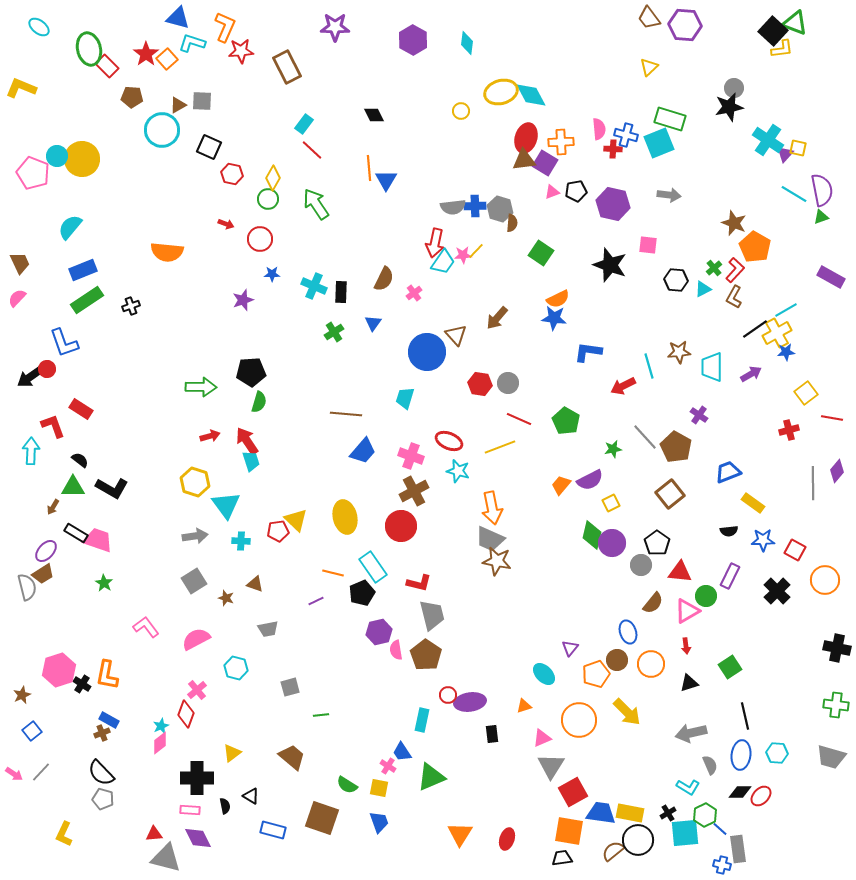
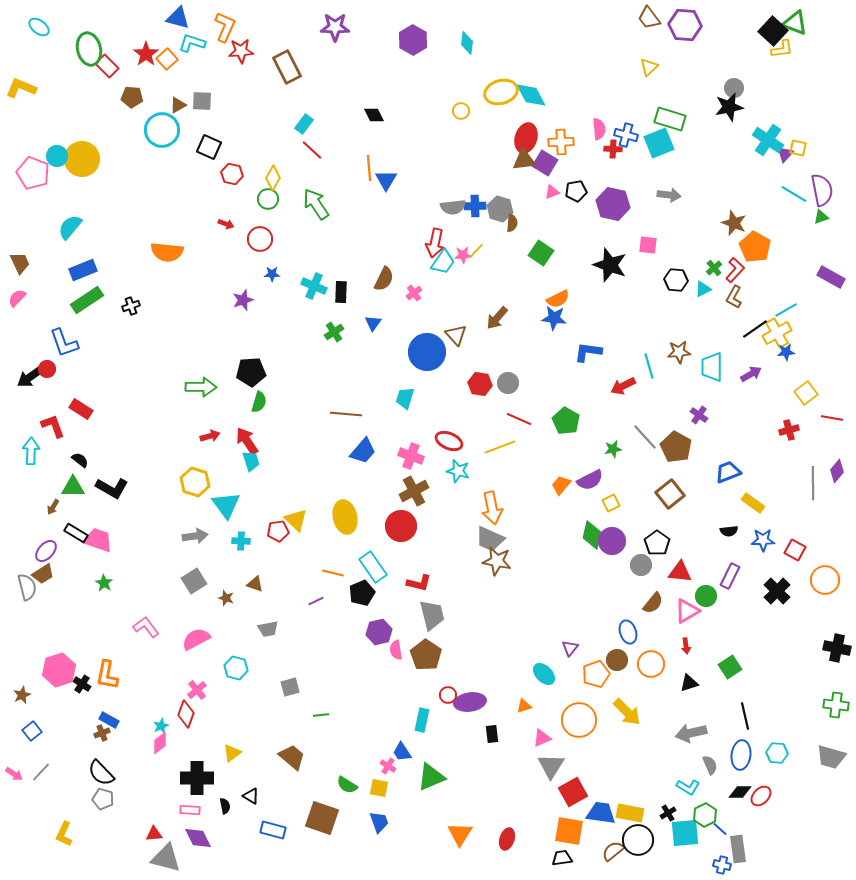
purple circle at (612, 543): moved 2 px up
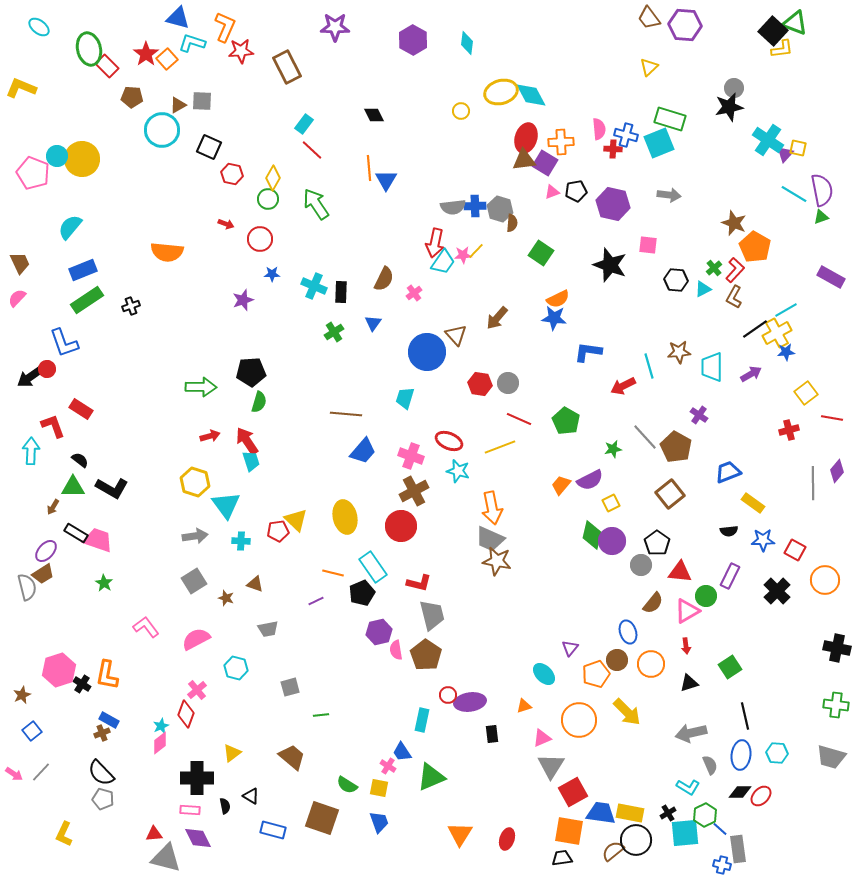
black circle at (638, 840): moved 2 px left
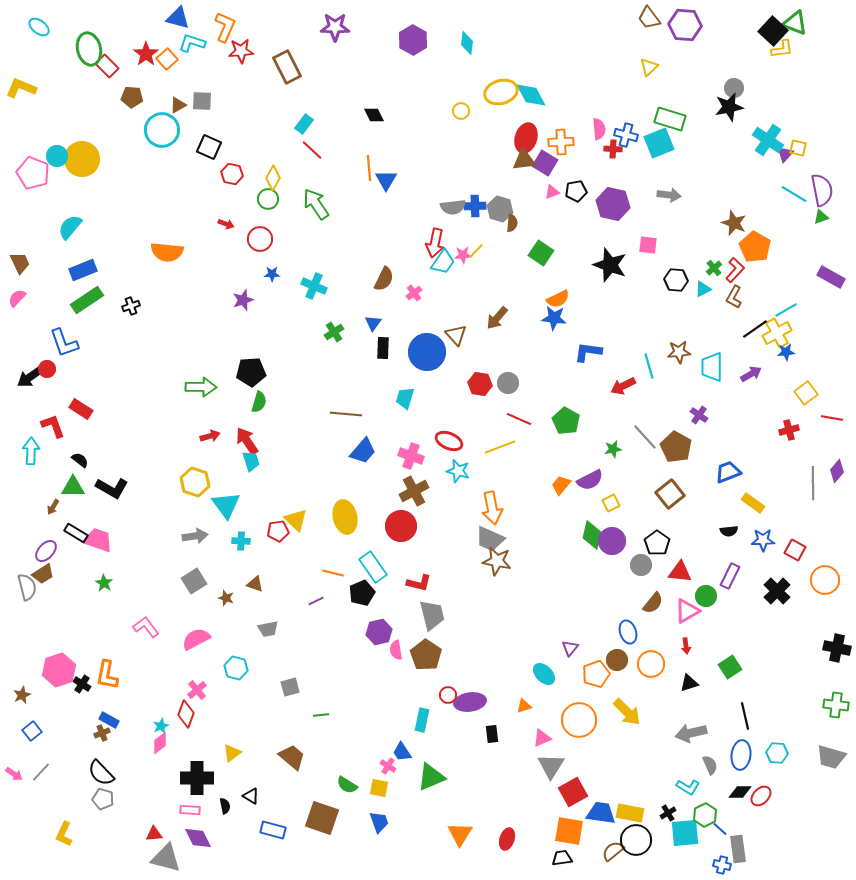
black rectangle at (341, 292): moved 42 px right, 56 px down
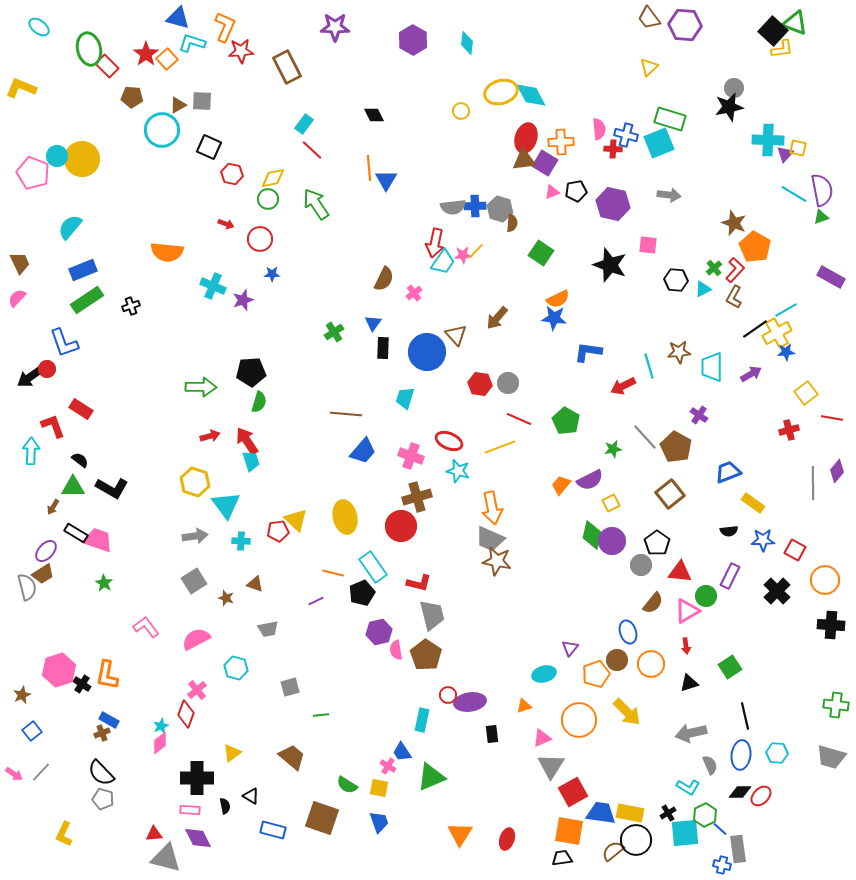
cyan cross at (768, 140): rotated 32 degrees counterclockwise
yellow diamond at (273, 178): rotated 50 degrees clockwise
cyan cross at (314, 286): moved 101 px left
brown cross at (414, 491): moved 3 px right, 6 px down; rotated 12 degrees clockwise
black cross at (837, 648): moved 6 px left, 23 px up; rotated 8 degrees counterclockwise
cyan ellipse at (544, 674): rotated 60 degrees counterclockwise
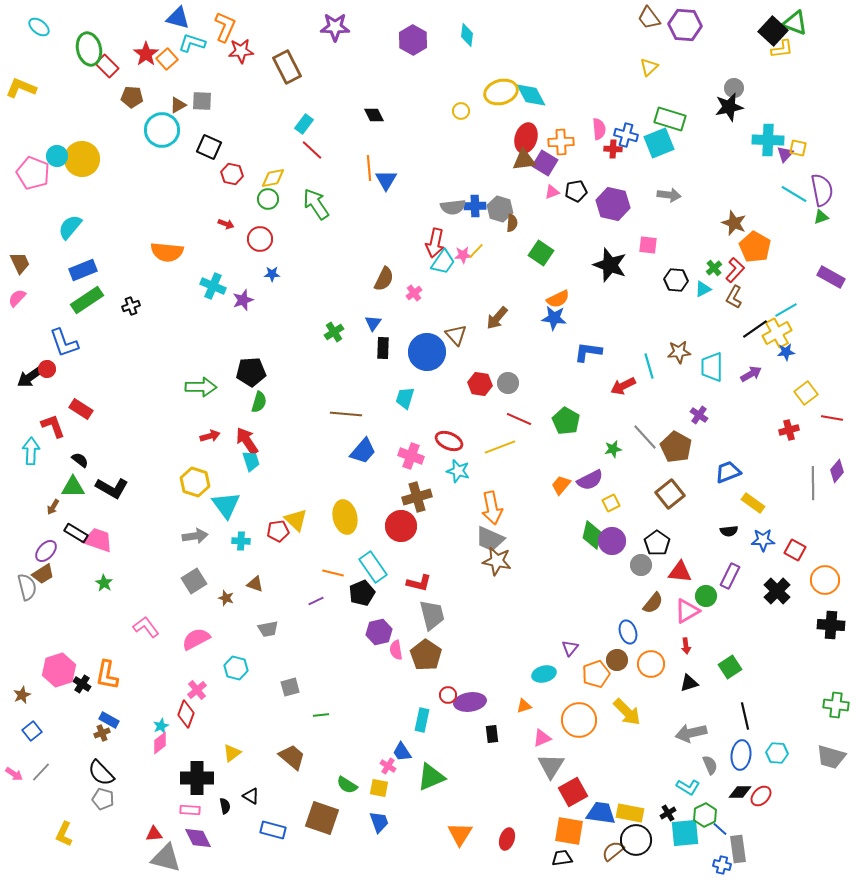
cyan diamond at (467, 43): moved 8 px up
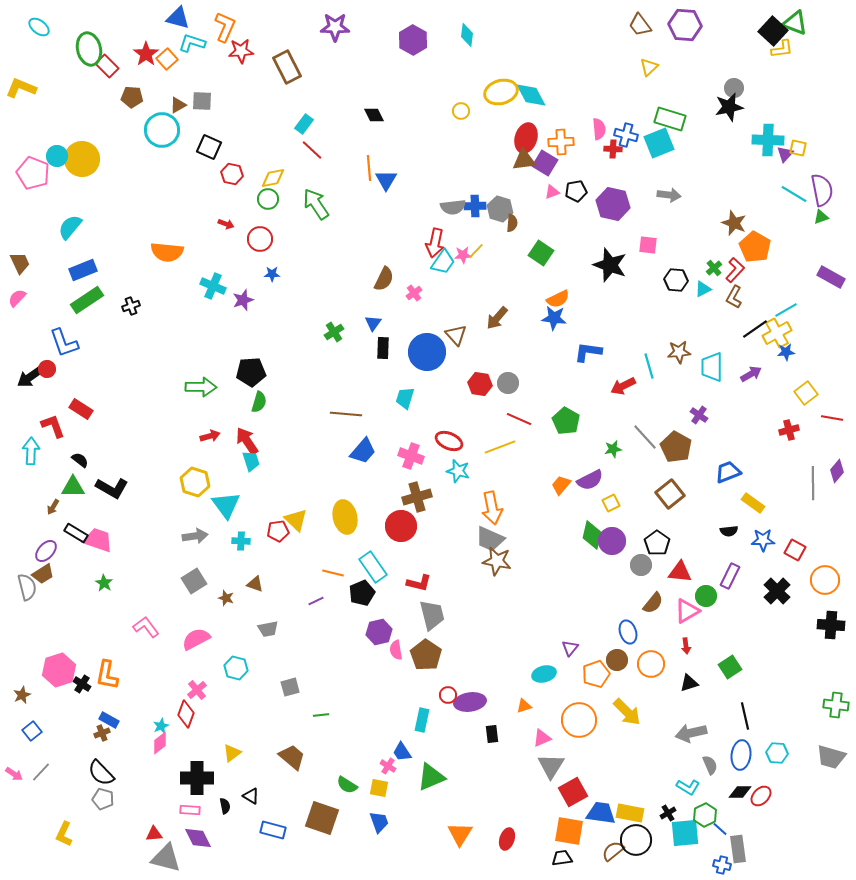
brown trapezoid at (649, 18): moved 9 px left, 7 px down
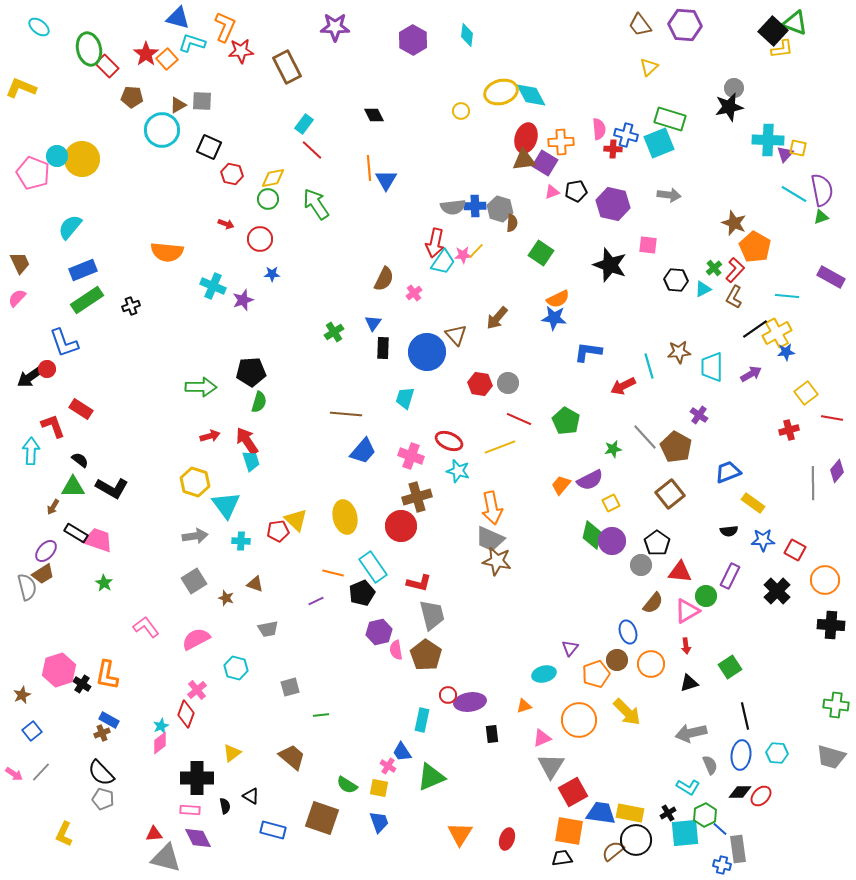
cyan line at (786, 310): moved 1 px right, 14 px up; rotated 35 degrees clockwise
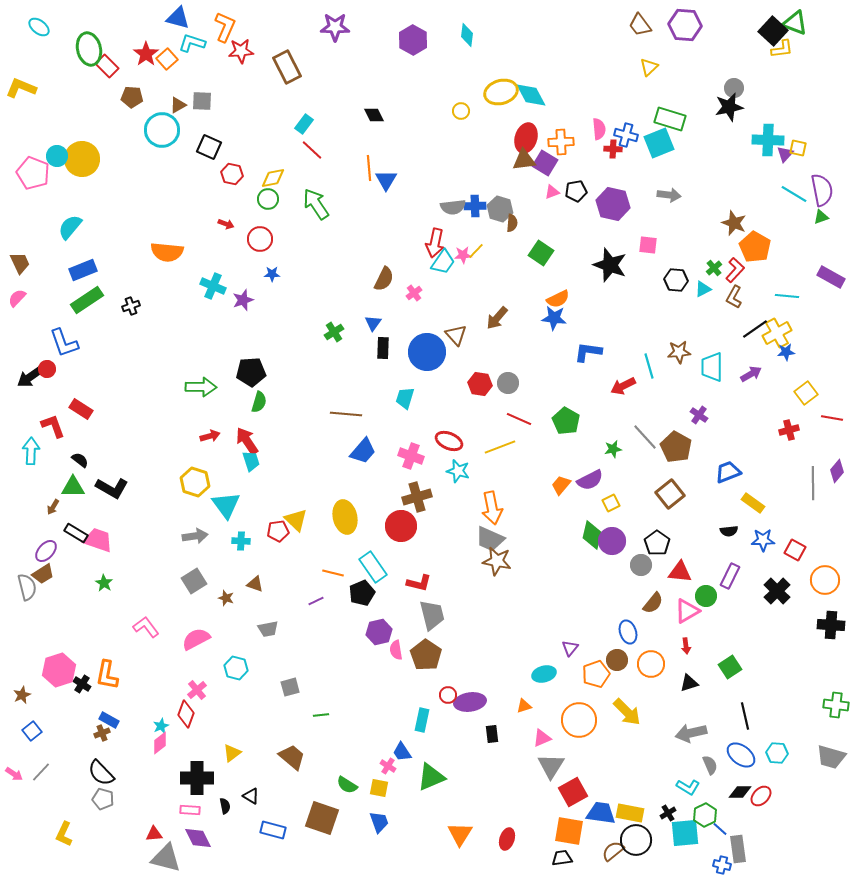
blue ellipse at (741, 755): rotated 60 degrees counterclockwise
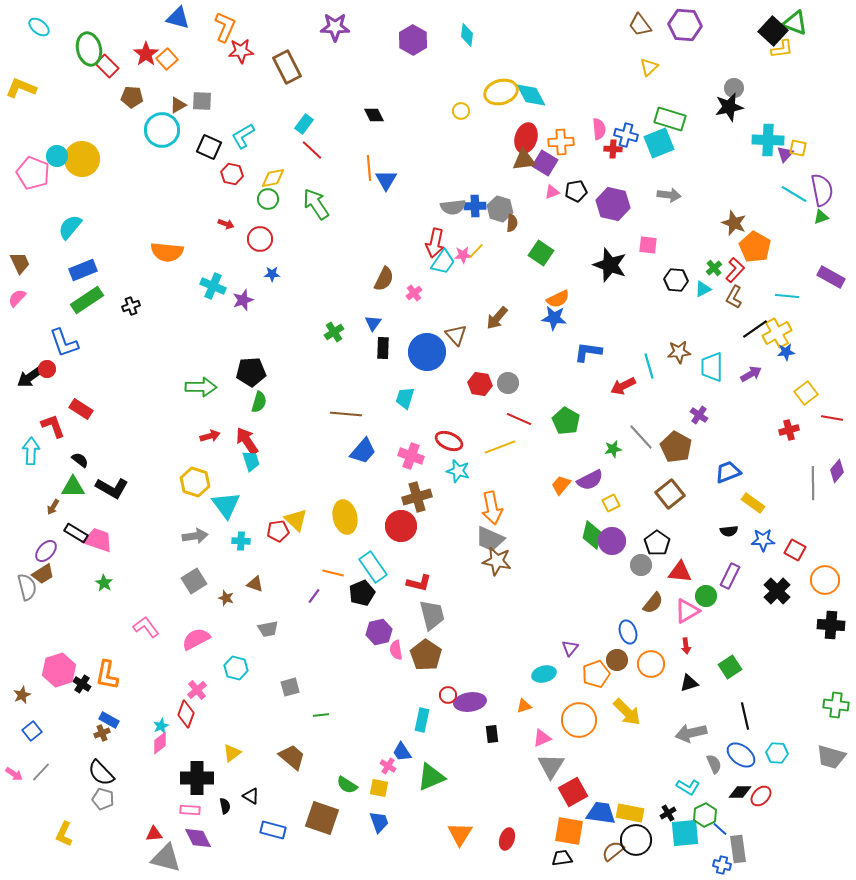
cyan L-shape at (192, 43): moved 51 px right, 93 px down; rotated 48 degrees counterclockwise
gray line at (645, 437): moved 4 px left
purple line at (316, 601): moved 2 px left, 5 px up; rotated 28 degrees counterclockwise
gray semicircle at (710, 765): moved 4 px right, 1 px up
